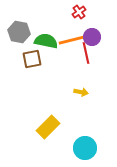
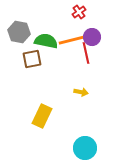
yellow rectangle: moved 6 px left, 11 px up; rotated 20 degrees counterclockwise
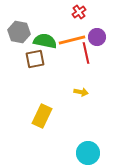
purple circle: moved 5 px right
green semicircle: moved 1 px left
brown square: moved 3 px right
cyan circle: moved 3 px right, 5 px down
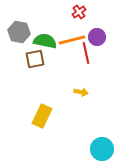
cyan circle: moved 14 px right, 4 px up
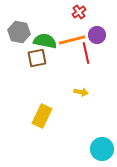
purple circle: moved 2 px up
brown square: moved 2 px right, 1 px up
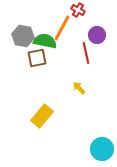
red cross: moved 1 px left, 2 px up; rotated 24 degrees counterclockwise
gray hexagon: moved 4 px right, 4 px down
orange line: moved 10 px left, 12 px up; rotated 48 degrees counterclockwise
yellow arrow: moved 2 px left, 4 px up; rotated 144 degrees counterclockwise
yellow rectangle: rotated 15 degrees clockwise
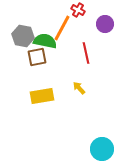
purple circle: moved 8 px right, 11 px up
brown square: moved 1 px up
yellow rectangle: moved 20 px up; rotated 40 degrees clockwise
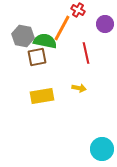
yellow arrow: rotated 144 degrees clockwise
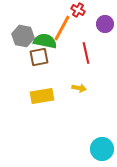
brown square: moved 2 px right
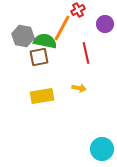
red cross: rotated 32 degrees clockwise
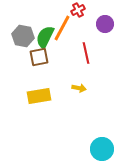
green semicircle: moved 4 px up; rotated 75 degrees counterclockwise
yellow rectangle: moved 3 px left
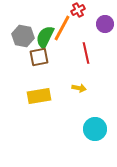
cyan circle: moved 7 px left, 20 px up
